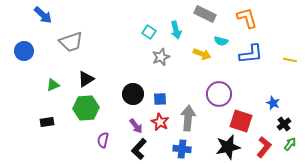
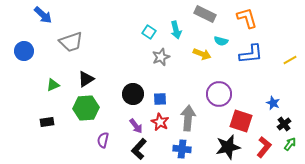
yellow line: rotated 40 degrees counterclockwise
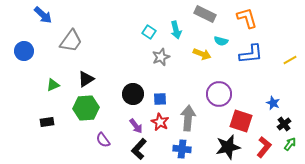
gray trapezoid: moved 1 px up; rotated 35 degrees counterclockwise
purple semicircle: rotated 49 degrees counterclockwise
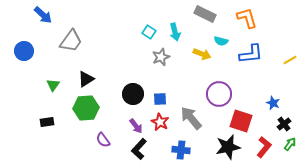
cyan arrow: moved 1 px left, 2 px down
green triangle: rotated 32 degrees counterclockwise
gray arrow: moved 3 px right; rotated 45 degrees counterclockwise
blue cross: moved 1 px left, 1 px down
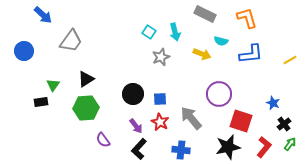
black rectangle: moved 6 px left, 20 px up
